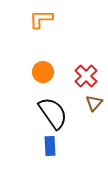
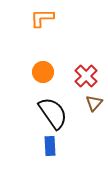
orange L-shape: moved 1 px right, 1 px up
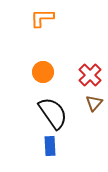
red cross: moved 4 px right, 1 px up
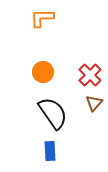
blue rectangle: moved 5 px down
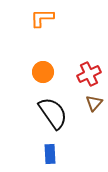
red cross: moved 1 px left, 1 px up; rotated 20 degrees clockwise
blue rectangle: moved 3 px down
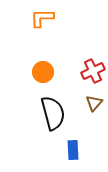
red cross: moved 4 px right, 3 px up
black semicircle: rotated 20 degrees clockwise
blue rectangle: moved 23 px right, 4 px up
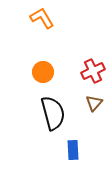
orange L-shape: rotated 60 degrees clockwise
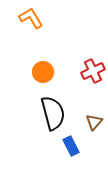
orange L-shape: moved 11 px left
brown triangle: moved 19 px down
blue rectangle: moved 2 px left, 4 px up; rotated 24 degrees counterclockwise
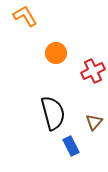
orange L-shape: moved 6 px left, 2 px up
orange circle: moved 13 px right, 19 px up
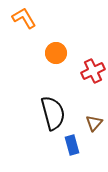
orange L-shape: moved 1 px left, 2 px down
brown triangle: moved 1 px down
blue rectangle: moved 1 px right, 1 px up; rotated 12 degrees clockwise
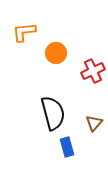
orange L-shape: moved 14 px down; rotated 65 degrees counterclockwise
blue rectangle: moved 5 px left, 2 px down
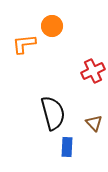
orange L-shape: moved 12 px down
orange circle: moved 4 px left, 27 px up
brown triangle: rotated 24 degrees counterclockwise
blue rectangle: rotated 18 degrees clockwise
